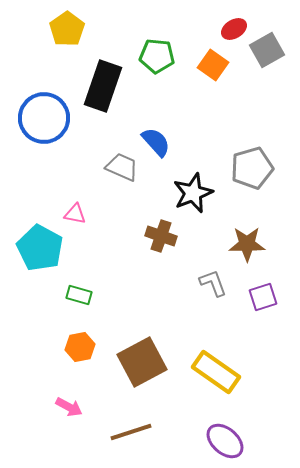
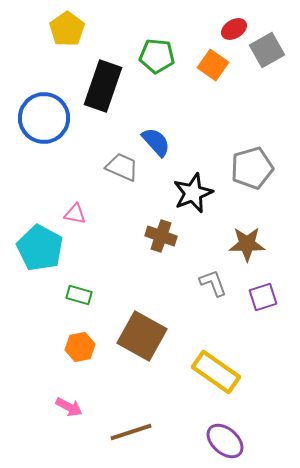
brown square: moved 26 px up; rotated 33 degrees counterclockwise
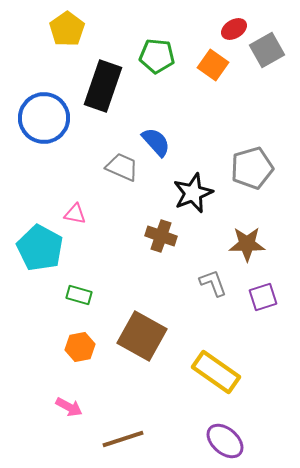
brown line: moved 8 px left, 7 px down
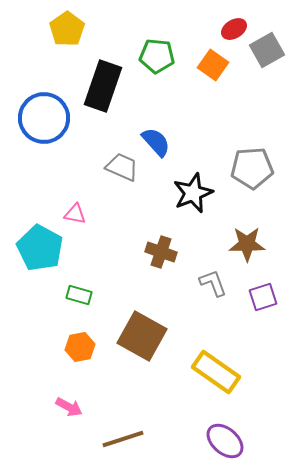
gray pentagon: rotated 12 degrees clockwise
brown cross: moved 16 px down
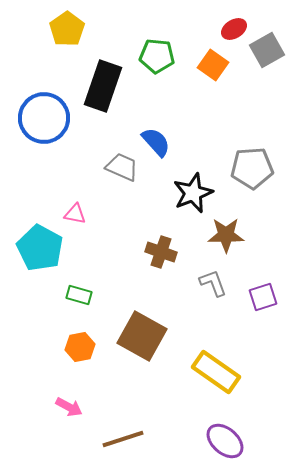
brown star: moved 21 px left, 9 px up
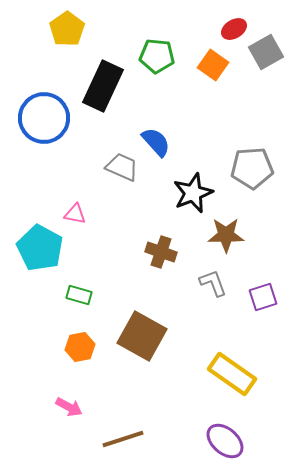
gray square: moved 1 px left, 2 px down
black rectangle: rotated 6 degrees clockwise
yellow rectangle: moved 16 px right, 2 px down
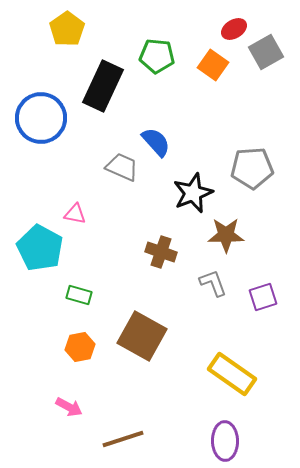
blue circle: moved 3 px left
purple ellipse: rotated 48 degrees clockwise
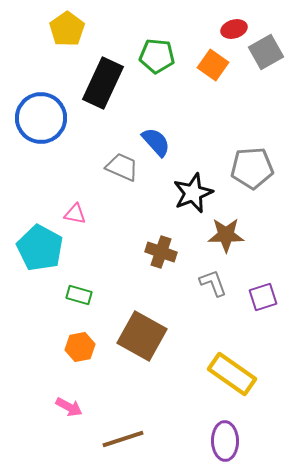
red ellipse: rotated 15 degrees clockwise
black rectangle: moved 3 px up
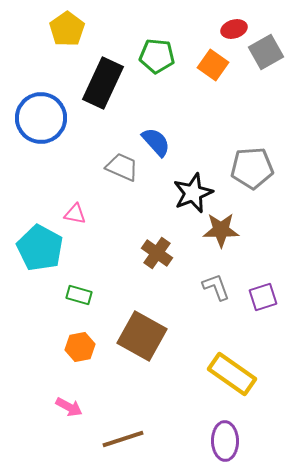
brown star: moved 5 px left, 5 px up
brown cross: moved 4 px left, 1 px down; rotated 16 degrees clockwise
gray L-shape: moved 3 px right, 4 px down
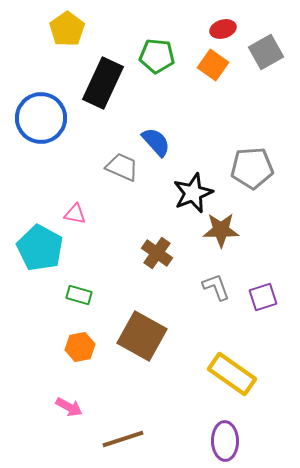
red ellipse: moved 11 px left
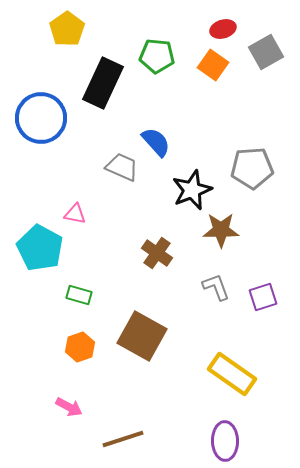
black star: moved 1 px left, 3 px up
orange hexagon: rotated 8 degrees counterclockwise
